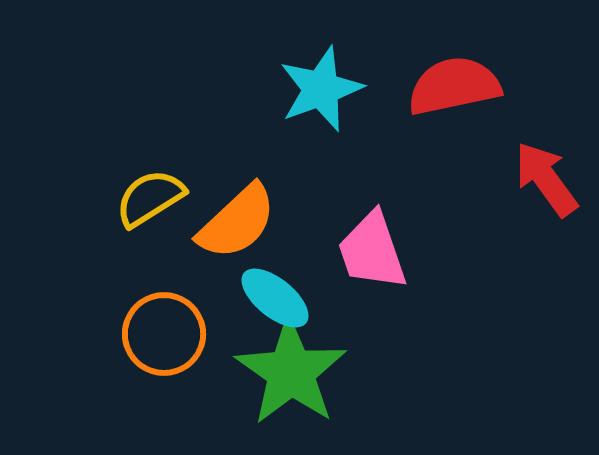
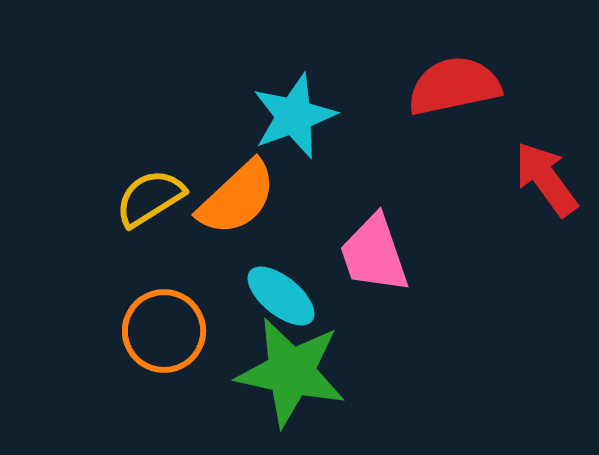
cyan star: moved 27 px left, 27 px down
orange semicircle: moved 24 px up
pink trapezoid: moved 2 px right, 3 px down
cyan ellipse: moved 6 px right, 2 px up
orange circle: moved 3 px up
green star: rotated 23 degrees counterclockwise
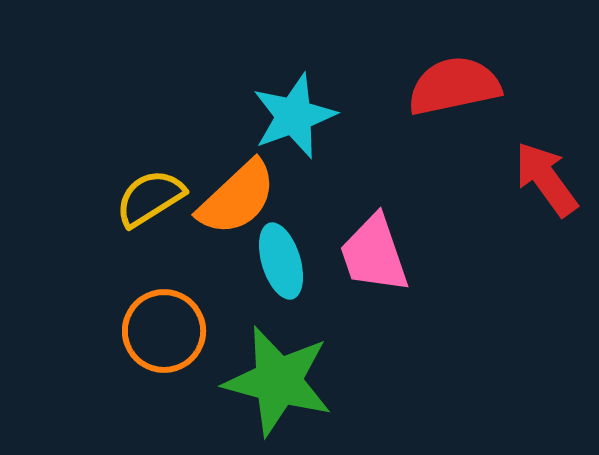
cyan ellipse: moved 35 px up; rotated 34 degrees clockwise
green star: moved 13 px left, 9 px down; rotated 3 degrees clockwise
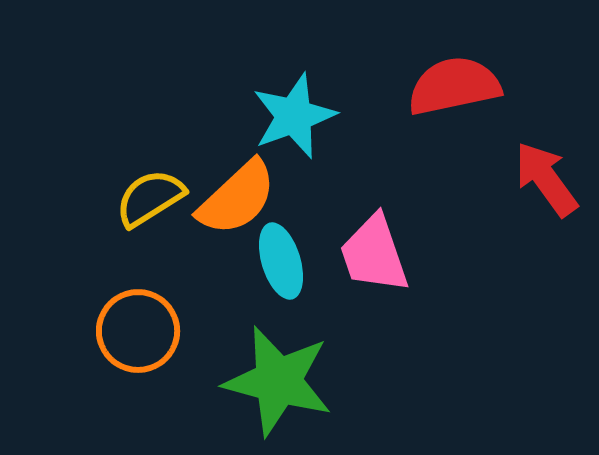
orange circle: moved 26 px left
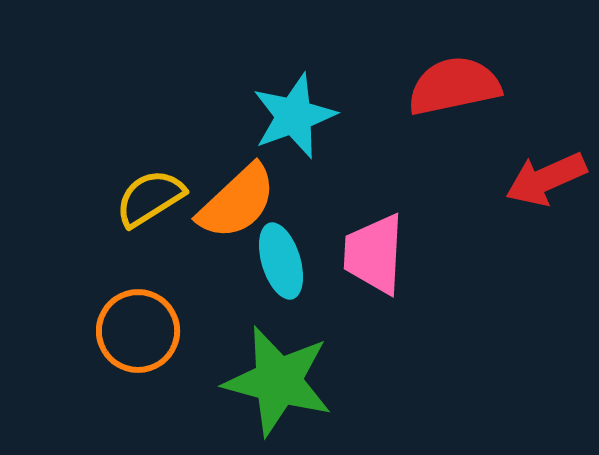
red arrow: rotated 78 degrees counterclockwise
orange semicircle: moved 4 px down
pink trapezoid: rotated 22 degrees clockwise
